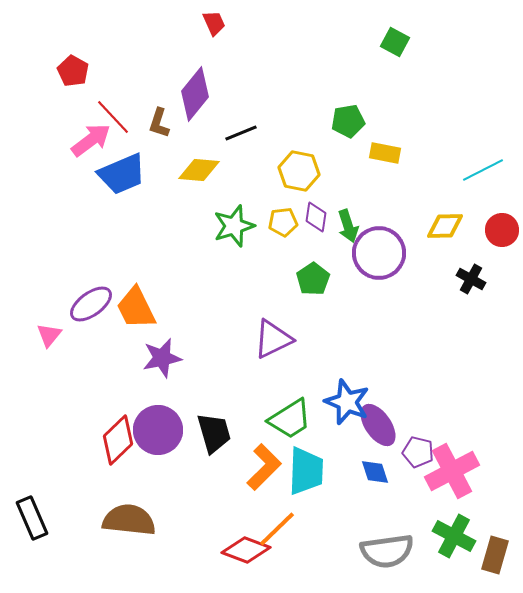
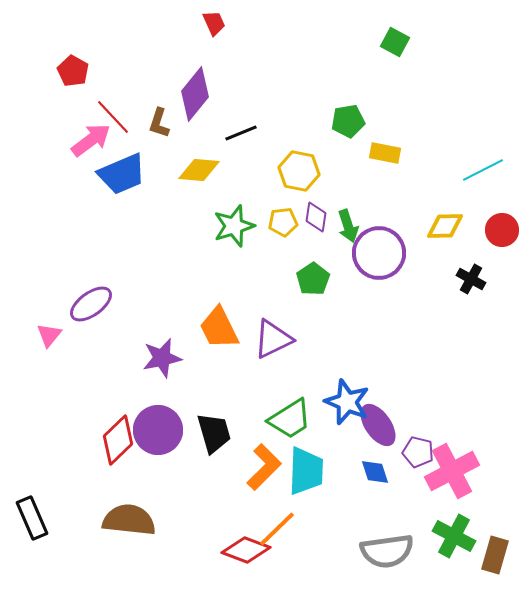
orange trapezoid at (136, 308): moved 83 px right, 20 px down
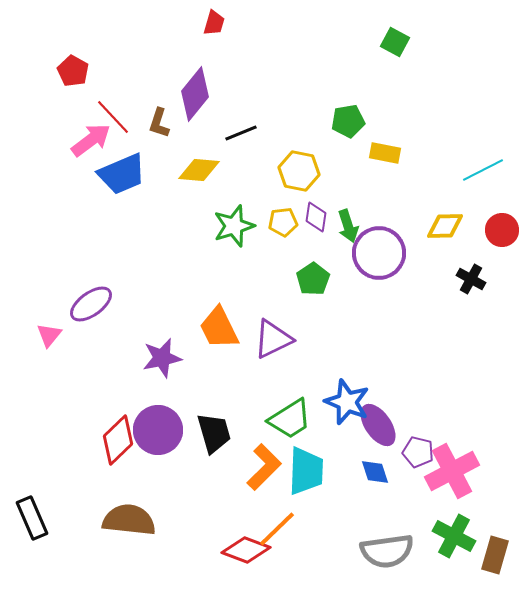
red trapezoid at (214, 23): rotated 40 degrees clockwise
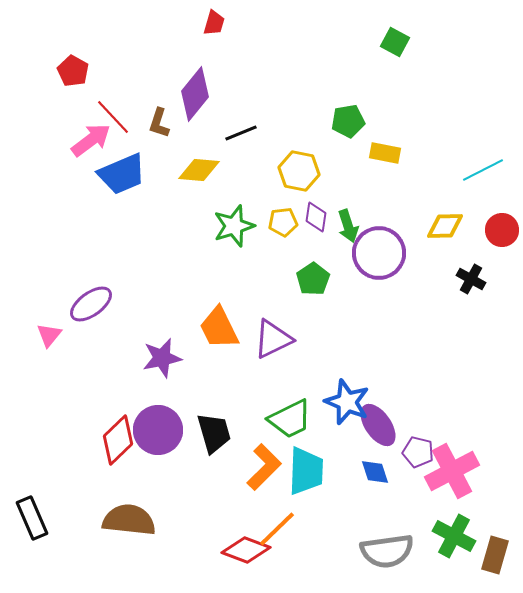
green trapezoid at (290, 419): rotated 6 degrees clockwise
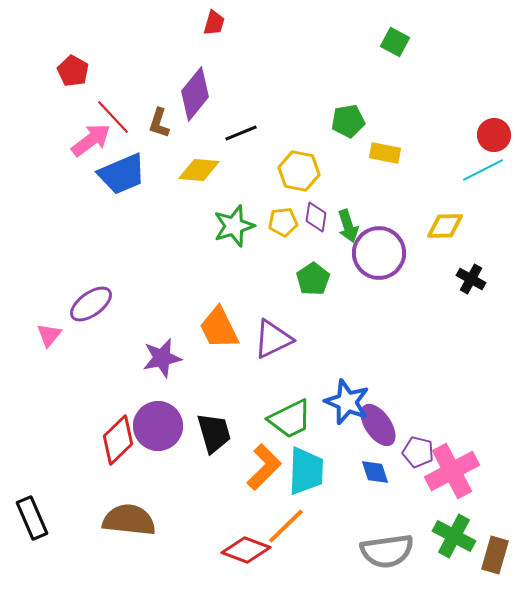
red circle at (502, 230): moved 8 px left, 95 px up
purple circle at (158, 430): moved 4 px up
orange line at (277, 529): moved 9 px right, 3 px up
